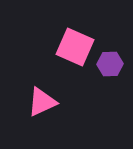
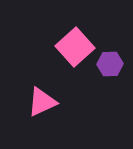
pink square: rotated 24 degrees clockwise
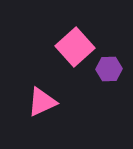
purple hexagon: moved 1 px left, 5 px down
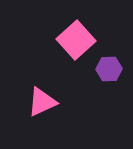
pink square: moved 1 px right, 7 px up
